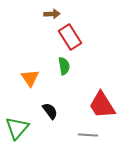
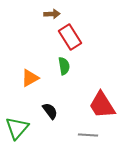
orange triangle: rotated 36 degrees clockwise
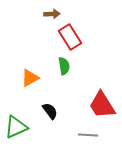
green triangle: moved 1 px left, 1 px up; rotated 25 degrees clockwise
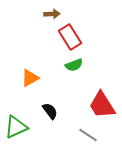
green semicircle: moved 10 px right, 1 px up; rotated 78 degrees clockwise
gray line: rotated 30 degrees clockwise
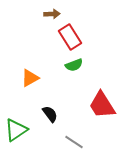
black semicircle: moved 3 px down
green triangle: moved 3 px down; rotated 10 degrees counterclockwise
gray line: moved 14 px left, 7 px down
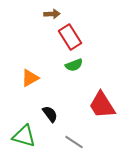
green triangle: moved 8 px right, 6 px down; rotated 50 degrees clockwise
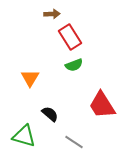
orange triangle: rotated 30 degrees counterclockwise
black semicircle: rotated 12 degrees counterclockwise
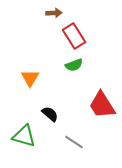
brown arrow: moved 2 px right, 1 px up
red rectangle: moved 4 px right, 1 px up
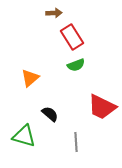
red rectangle: moved 2 px left, 1 px down
green semicircle: moved 2 px right
orange triangle: rotated 18 degrees clockwise
red trapezoid: moved 2 px down; rotated 32 degrees counterclockwise
gray line: moved 2 px right; rotated 54 degrees clockwise
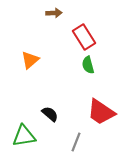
red rectangle: moved 12 px right
green semicircle: moved 12 px right; rotated 96 degrees clockwise
orange triangle: moved 18 px up
red trapezoid: moved 1 px left, 5 px down; rotated 8 degrees clockwise
green triangle: rotated 25 degrees counterclockwise
gray line: rotated 24 degrees clockwise
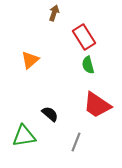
brown arrow: rotated 70 degrees counterclockwise
red trapezoid: moved 4 px left, 7 px up
